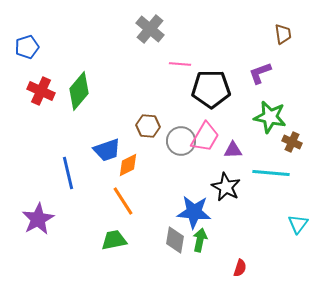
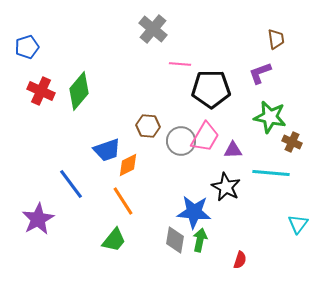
gray cross: moved 3 px right
brown trapezoid: moved 7 px left, 5 px down
blue line: moved 3 px right, 11 px down; rotated 24 degrees counterclockwise
green trapezoid: rotated 140 degrees clockwise
red semicircle: moved 8 px up
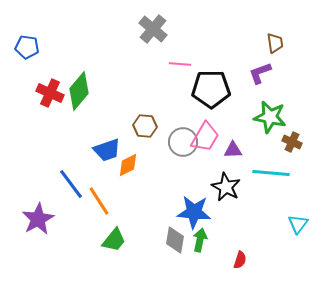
brown trapezoid: moved 1 px left, 4 px down
blue pentagon: rotated 25 degrees clockwise
red cross: moved 9 px right, 2 px down
brown hexagon: moved 3 px left
gray circle: moved 2 px right, 1 px down
orange line: moved 24 px left
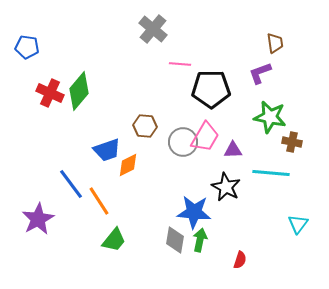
brown cross: rotated 12 degrees counterclockwise
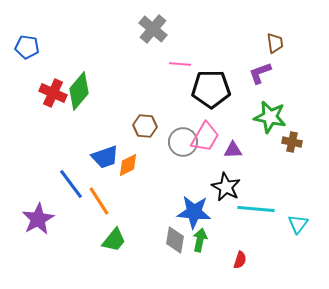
red cross: moved 3 px right
blue trapezoid: moved 2 px left, 7 px down
cyan line: moved 15 px left, 36 px down
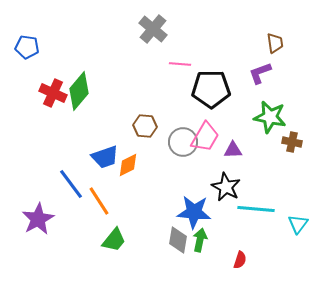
gray diamond: moved 3 px right
